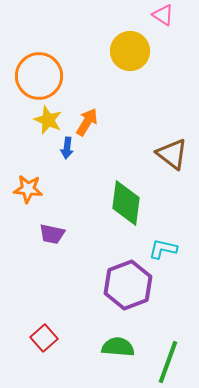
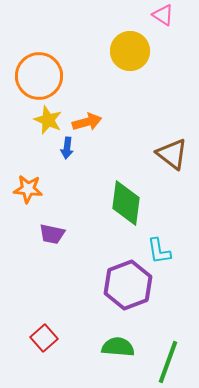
orange arrow: rotated 44 degrees clockwise
cyan L-shape: moved 4 px left, 2 px down; rotated 112 degrees counterclockwise
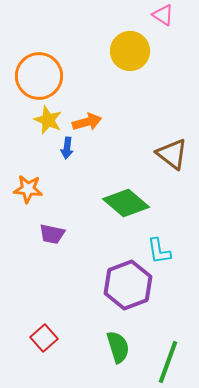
green diamond: rotated 57 degrees counterclockwise
green semicircle: rotated 68 degrees clockwise
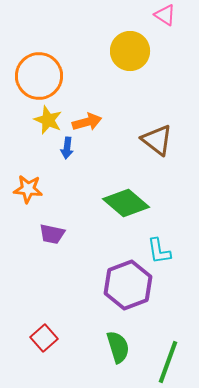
pink triangle: moved 2 px right
brown triangle: moved 15 px left, 14 px up
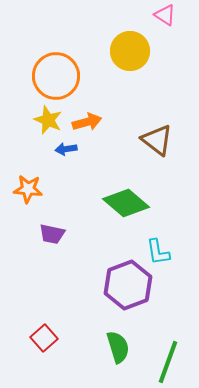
orange circle: moved 17 px right
blue arrow: moved 1 px left, 1 px down; rotated 75 degrees clockwise
cyan L-shape: moved 1 px left, 1 px down
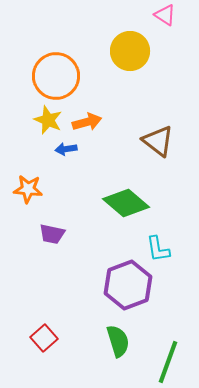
brown triangle: moved 1 px right, 1 px down
cyan L-shape: moved 3 px up
green semicircle: moved 6 px up
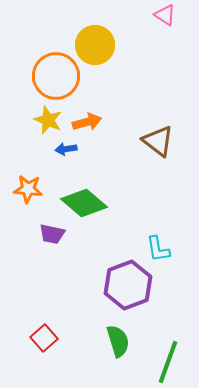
yellow circle: moved 35 px left, 6 px up
green diamond: moved 42 px left
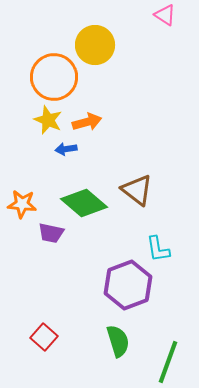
orange circle: moved 2 px left, 1 px down
brown triangle: moved 21 px left, 49 px down
orange star: moved 6 px left, 15 px down
purple trapezoid: moved 1 px left, 1 px up
red square: moved 1 px up; rotated 8 degrees counterclockwise
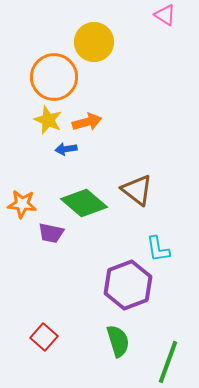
yellow circle: moved 1 px left, 3 px up
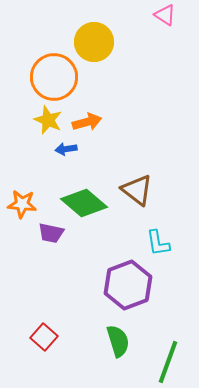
cyan L-shape: moved 6 px up
